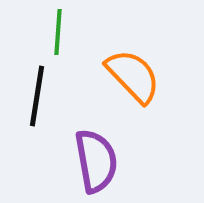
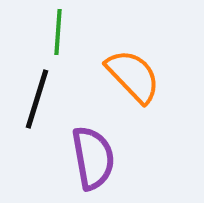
black line: moved 3 px down; rotated 8 degrees clockwise
purple semicircle: moved 3 px left, 3 px up
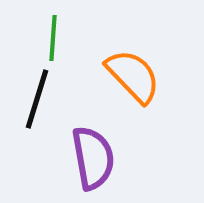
green line: moved 5 px left, 6 px down
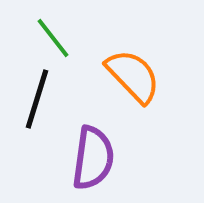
green line: rotated 42 degrees counterclockwise
purple semicircle: rotated 18 degrees clockwise
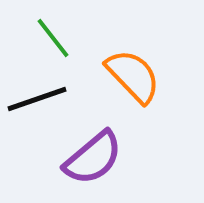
black line: rotated 54 degrees clockwise
purple semicircle: rotated 42 degrees clockwise
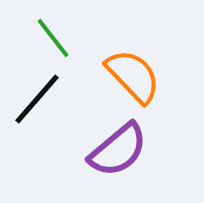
black line: rotated 30 degrees counterclockwise
purple semicircle: moved 25 px right, 8 px up
